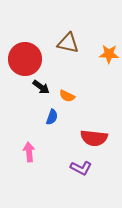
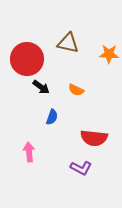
red circle: moved 2 px right
orange semicircle: moved 9 px right, 6 px up
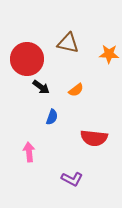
orange semicircle: rotated 63 degrees counterclockwise
purple L-shape: moved 9 px left, 11 px down
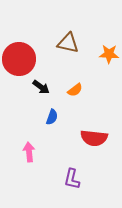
red circle: moved 8 px left
orange semicircle: moved 1 px left
purple L-shape: rotated 75 degrees clockwise
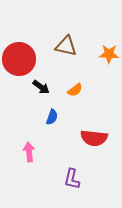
brown triangle: moved 2 px left, 3 px down
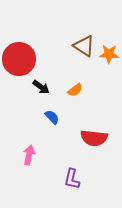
brown triangle: moved 18 px right; rotated 20 degrees clockwise
blue semicircle: rotated 63 degrees counterclockwise
pink arrow: moved 3 px down; rotated 18 degrees clockwise
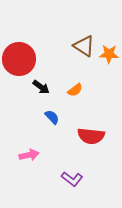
red semicircle: moved 3 px left, 2 px up
pink arrow: rotated 66 degrees clockwise
purple L-shape: rotated 65 degrees counterclockwise
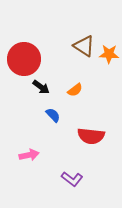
red circle: moved 5 px right
blue semicircle: moved 1 px right, 2 px up
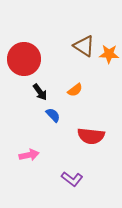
black arrow: moved 1 px left, 5 px down; rotated 18 degrees clockwise
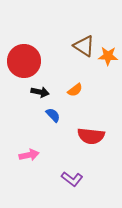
orange star: moved 1 px left, 2 px down
red circle: moved 2 px down
black arrow: rotated 42 degrees counterclockwise
